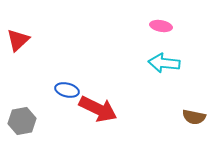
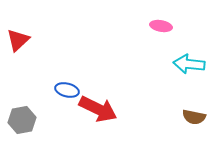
cyan arrow: moved 25 px right, 1 px down
gray hexagon: moved 1 px up
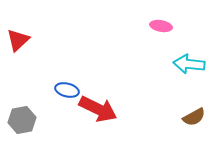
brown semicircle: rotated 40 degrees counterclockwise
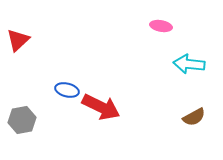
red arrow: moved 3 px right, 2 px up
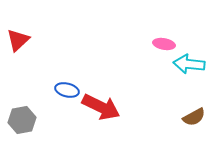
pink ellipse: moved 3 px right, 18 px down
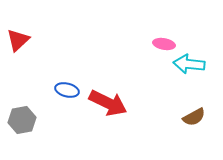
red arrow: moved 7 px right, 4 px up
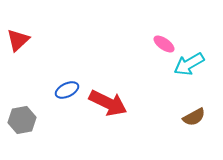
pink ellipse: rotated 25 degrees clockwise
cyan arrow: rotated 36 degrees counterclockwise
blue ellipse: rotated 40 degrees counterclockwise
